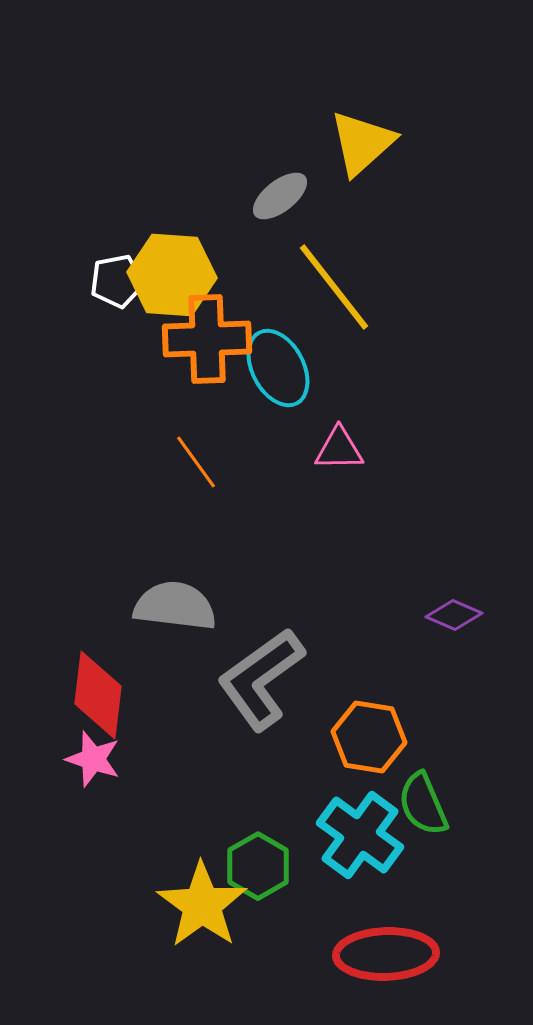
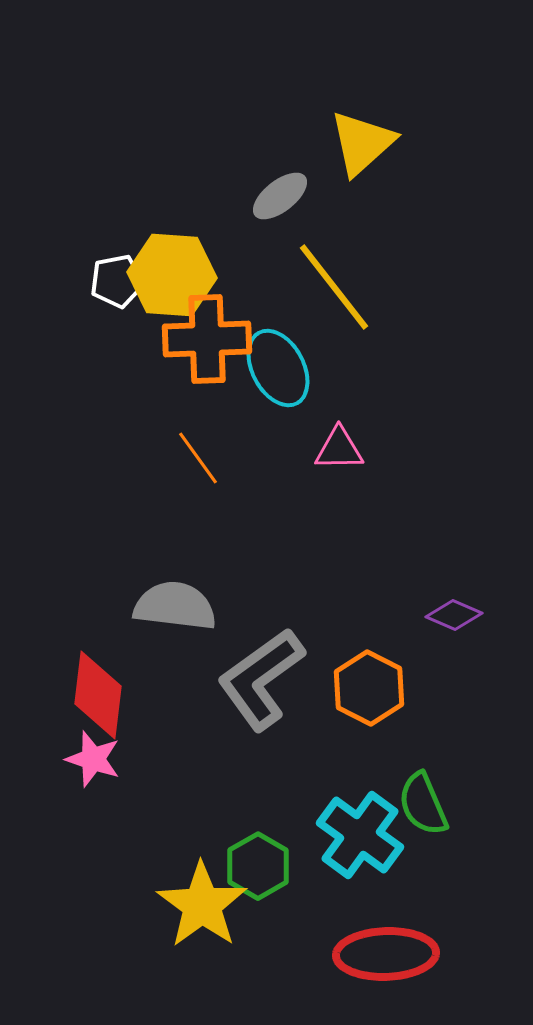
orange line: moved 2 px right, 4 px up
orange hexagon: moved 49 px up; rotated 18 degrees clockwise
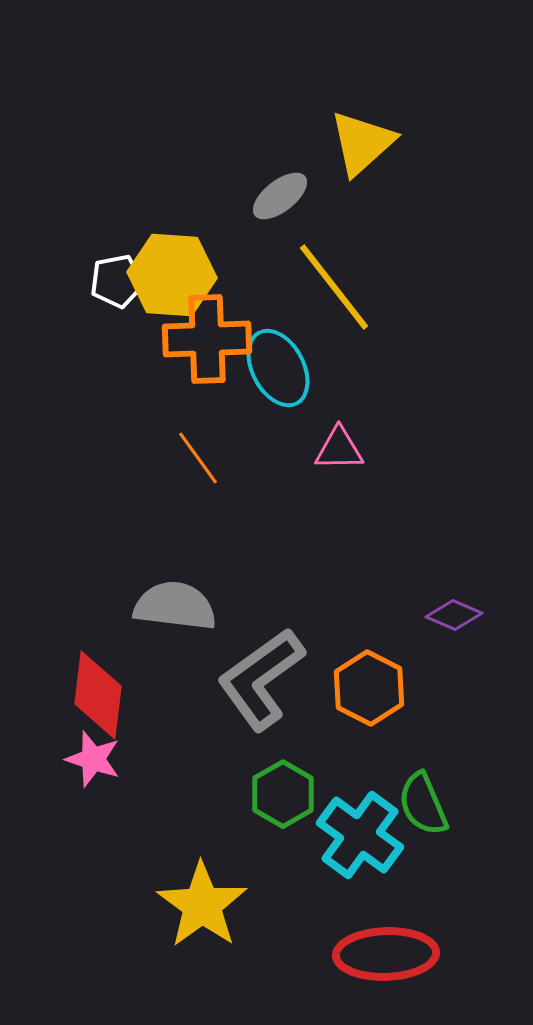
green hexagon: moved 25 px right, 72 px up
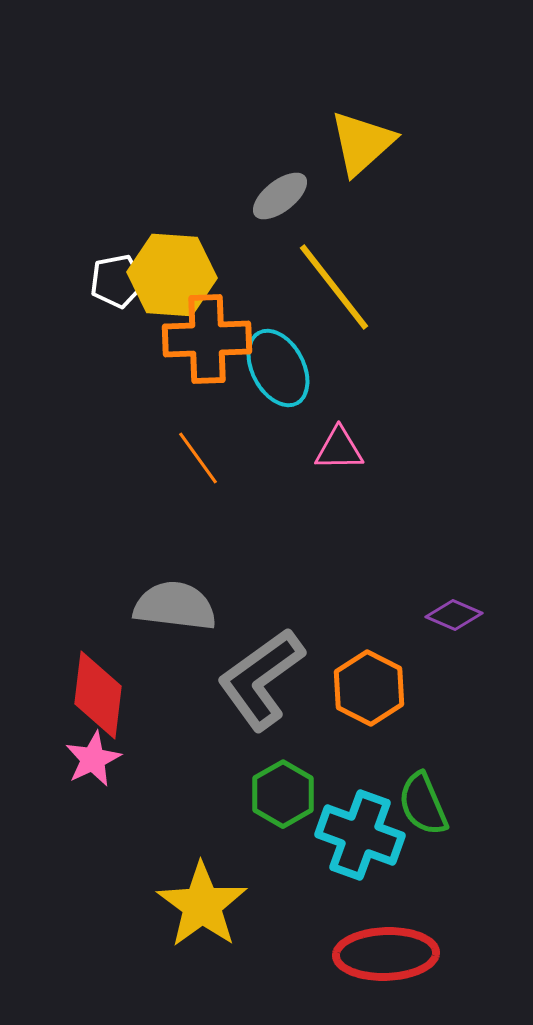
pink star: rotated 28 degrees clockwise
cyan cross: rotated 16 degrees counterclockwise
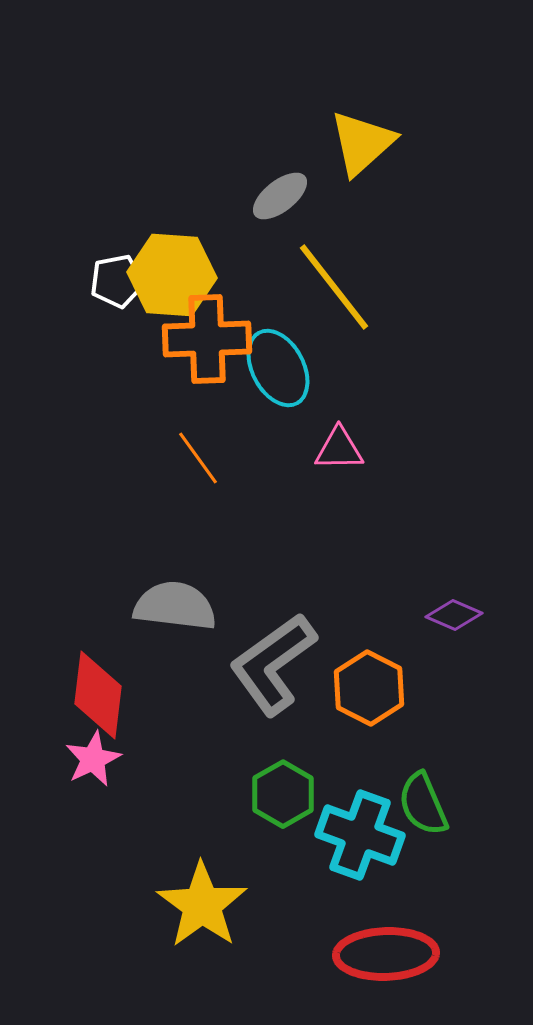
gray L-shape: moved 12 px right, 15 px up
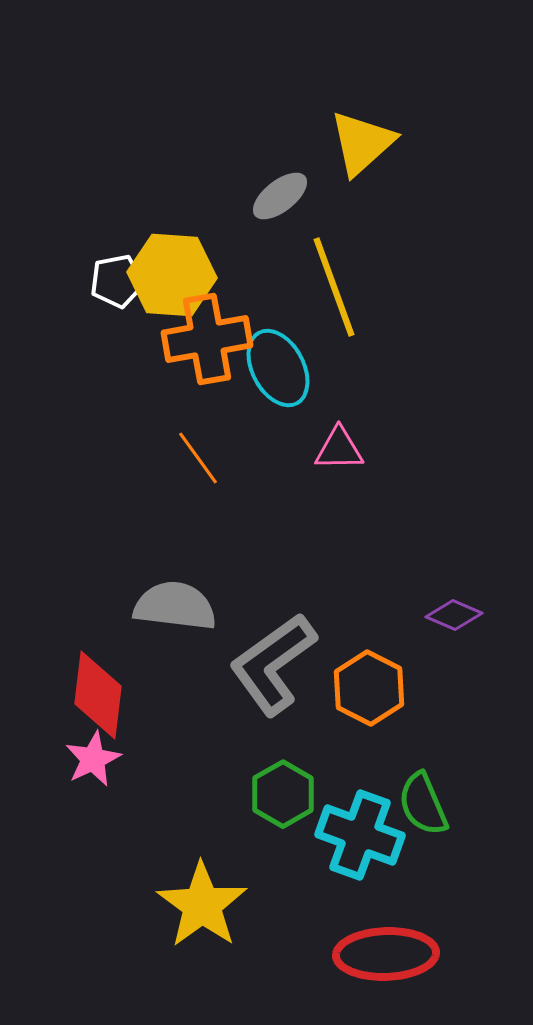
yellow line: rotated 18 degrees clockwise
orange cross: rotated 8 degrees counterclockwise
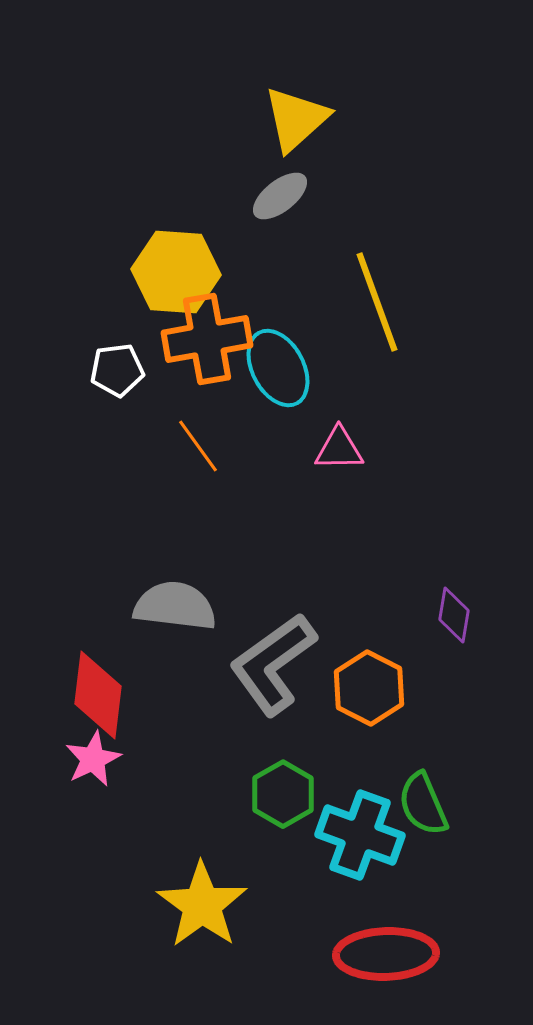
yellow triangle: moved 66 px left, 24 px up
yellow hexagon: moved 4 px right, 3 px up
white pentagon: moved 89 px down; rotated 4 degrees clockwise
yellow line: moved 43 px right, 15 px down
orange line: moved 12 px up
purple diamond: rotated 76 degrees clockwise
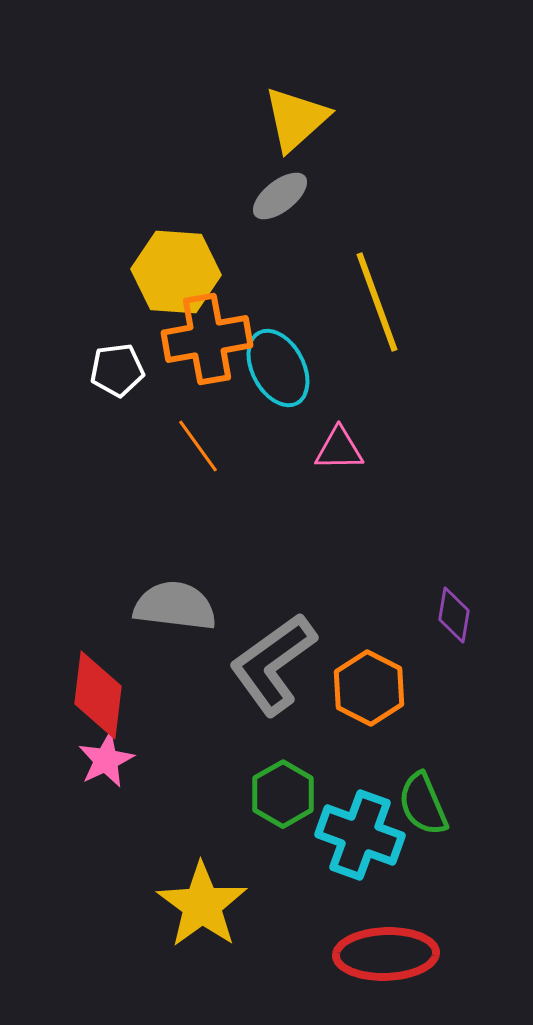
pink star: moved 13 px right, 1 px down
